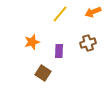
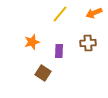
orange arrow: moved 1 px right, 1 px down
brown cross: rotated 14 degrees clockwise
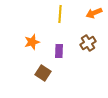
yellow line: rotated 36 degrees counterclockwise
brown cross: rotated 28 degrees counterclockwise
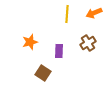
yellow line: moved 7 px right
orange star: moved 2 px left
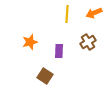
brown cross: moved 1 px up
brown square: moved 2 px right, 3 px down
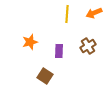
brown cross: moved 4 px down
